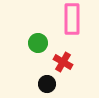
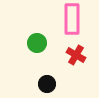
green circle: moved 1 px left
red cross: moved 13 px right, 7 px up
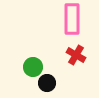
green circle: moved 4 px left, 24 px down
black circle: moved 1 px up
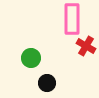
red cross: moved 10 px right, 9 px up
green circle: moved 2 px left, 9 px up
